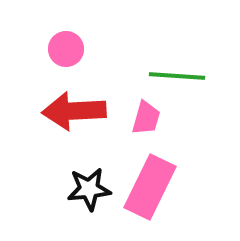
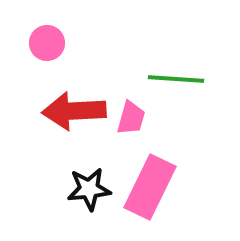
pink circle: moved 19 px left, 6 px up
green line: moved 1 px left, 3 px down
pink trapezoid: moved 15 px left
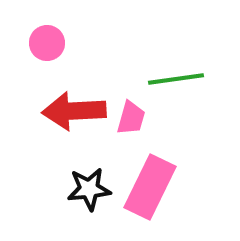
green line: rotated 12 degrees counterclockwise
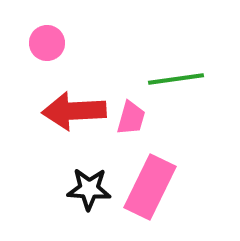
black star: rotated 9 degrees clockwise
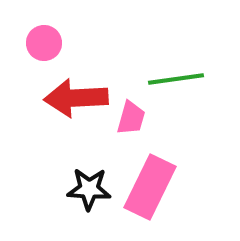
pink circle: moved 3 px left
red arrow: moved 2 px right, 13 px up
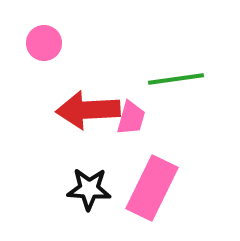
red arrow: moved 12 px right, 12 px down
pink rectangle: moved 2 px right, 1 px down
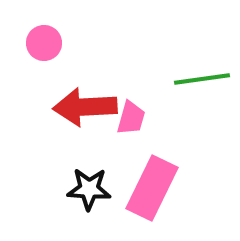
green line: moved 26 px right
red arrow: moved 3 px left, 3 px up
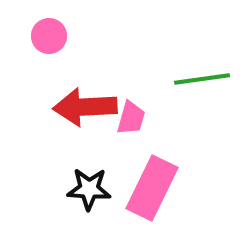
pink circle: moved 5 px right, 7 px up
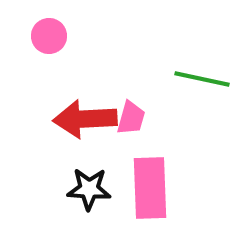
green line: rotated 20 degrees clockwise
red arrow: moved 12 px down
pink rectangle: moved 2 px left; rotated 28 degrees counterclockwise
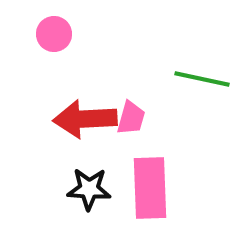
pink circle: moved 5 px right, 2 px up
